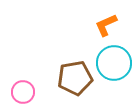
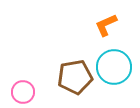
cyan circle: moved 4 px down
brown pentagon: moved 1 px up
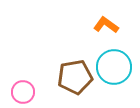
orange L-shape: rotated 60 degrees clockwise
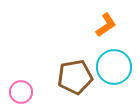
orange L-shape: rotated 110 degrees clockwise
pink circle: moved 2 px left
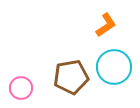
brown pentagon: moved 4 px left
pink circle: moved 4 px up
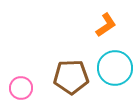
cyan circle: moved 1 px right, 1 px down
brown pentagon: rotated 8 degrees clockwise
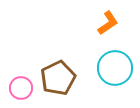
orange L-shape: moved 2 px right, 2 px up
brown pentagon: moved 13 px left, 1 px down; rotated 24 degrees counterclockwise
